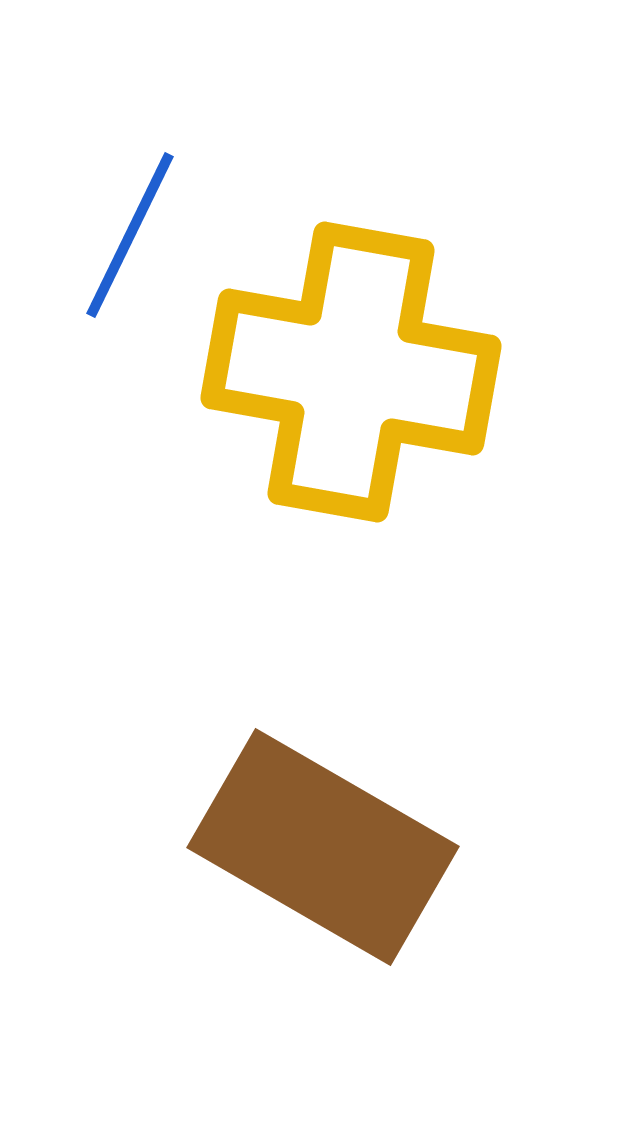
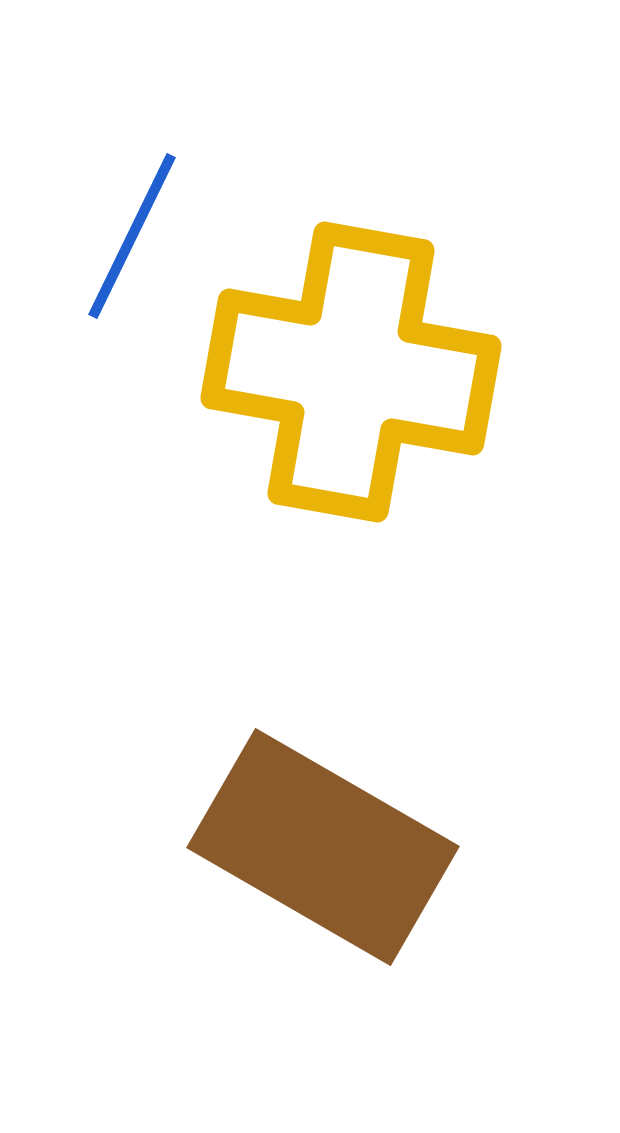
blue line: moved 2 px right, 1 px down
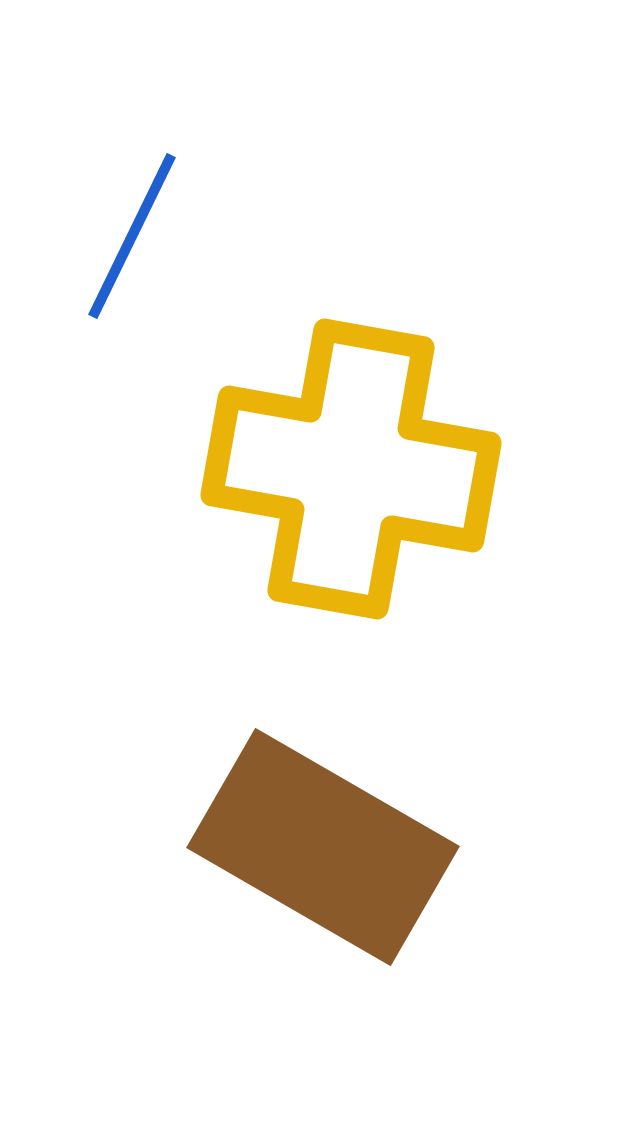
yellow cross: moved 97 px down
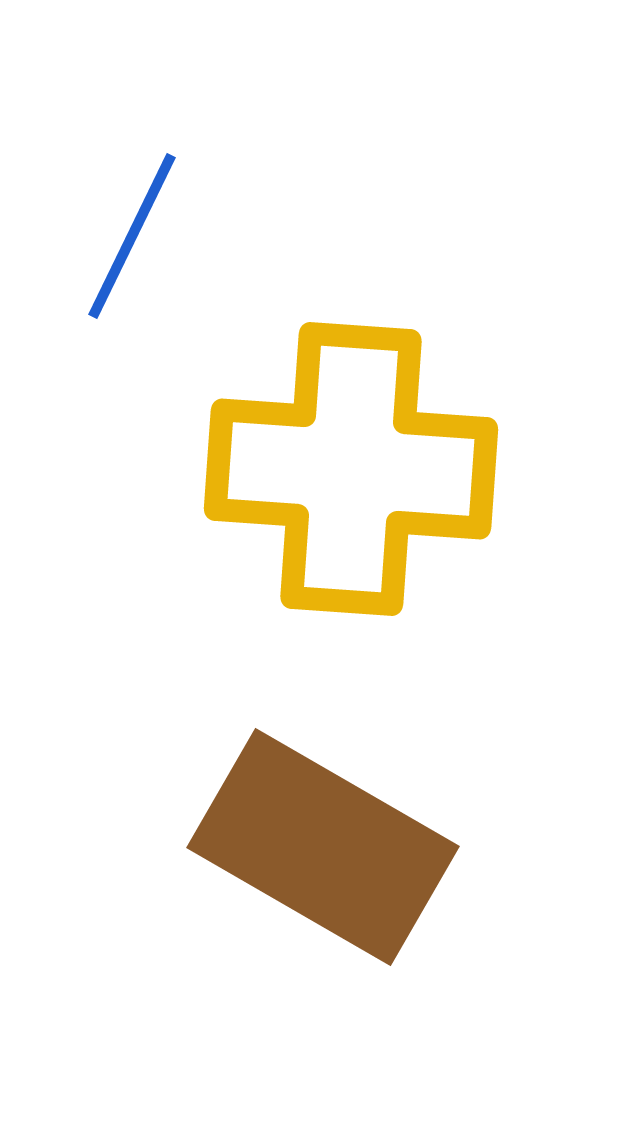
yellow cross: rotated 6 degrees counterclockwise
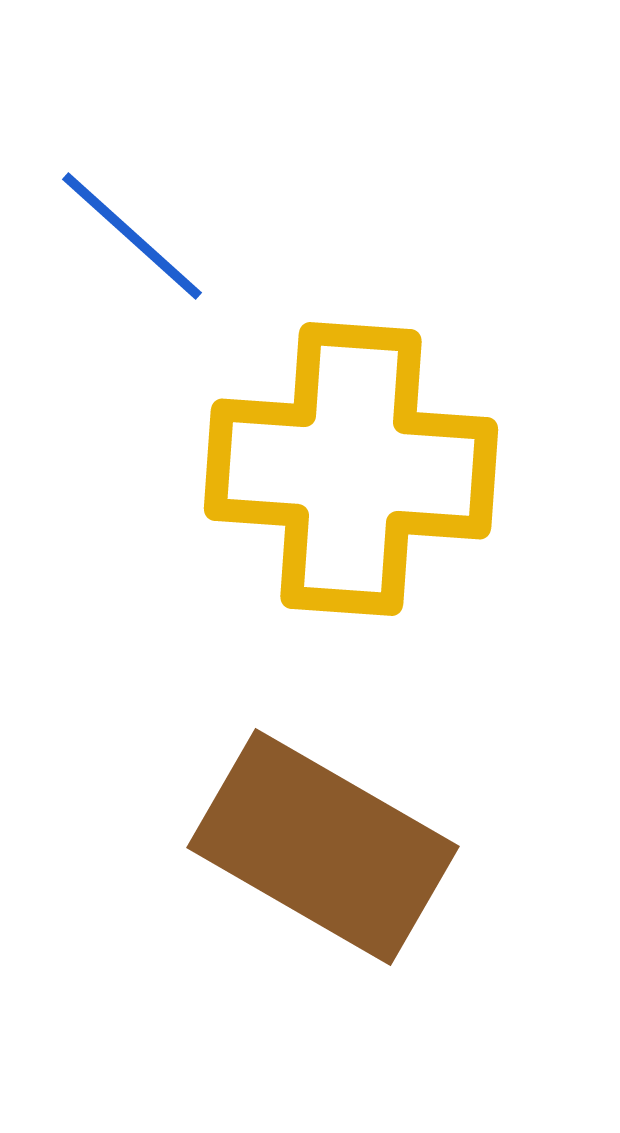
blue line: rotated 74 degrees counterclockwise
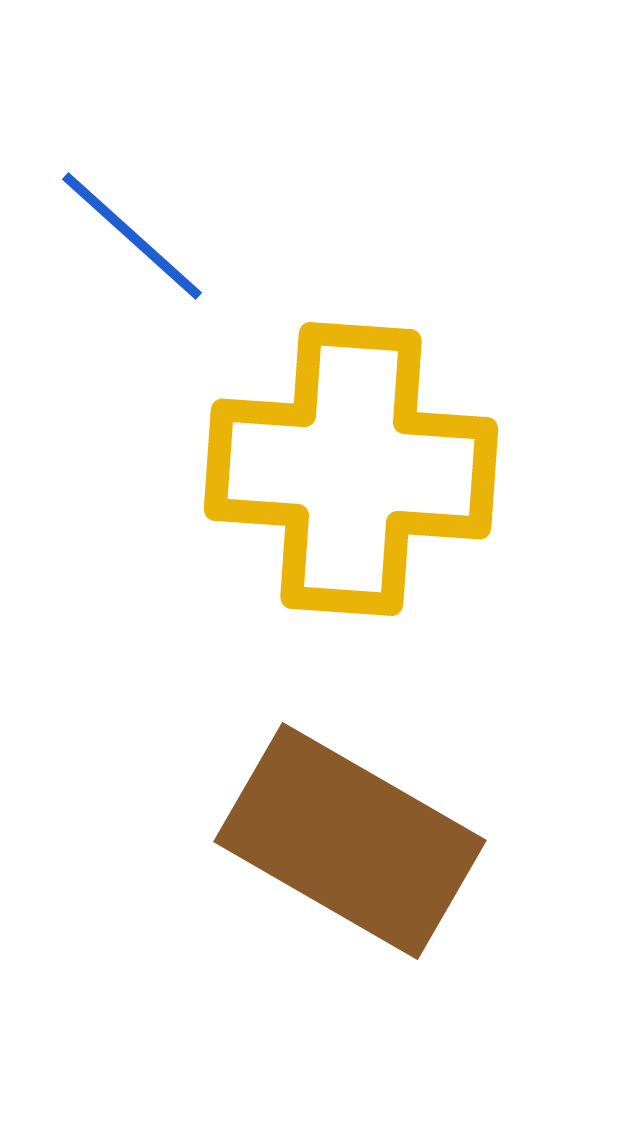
brown rectangle: moved 27 px right, 6 px up
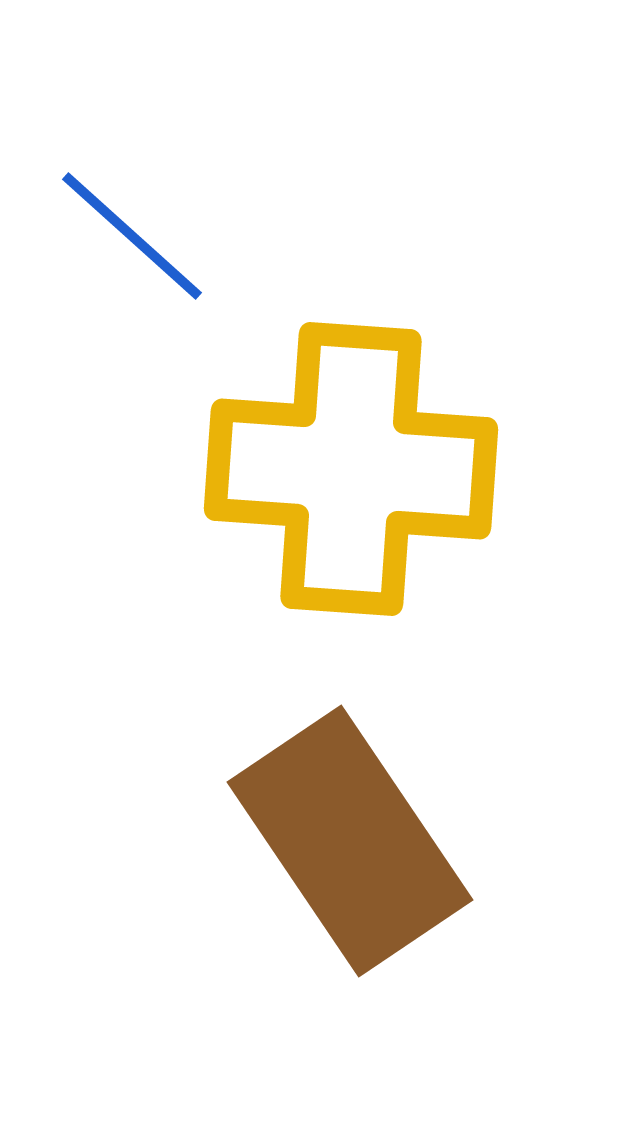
brown rectangle: rotated 26 degrees clockwise
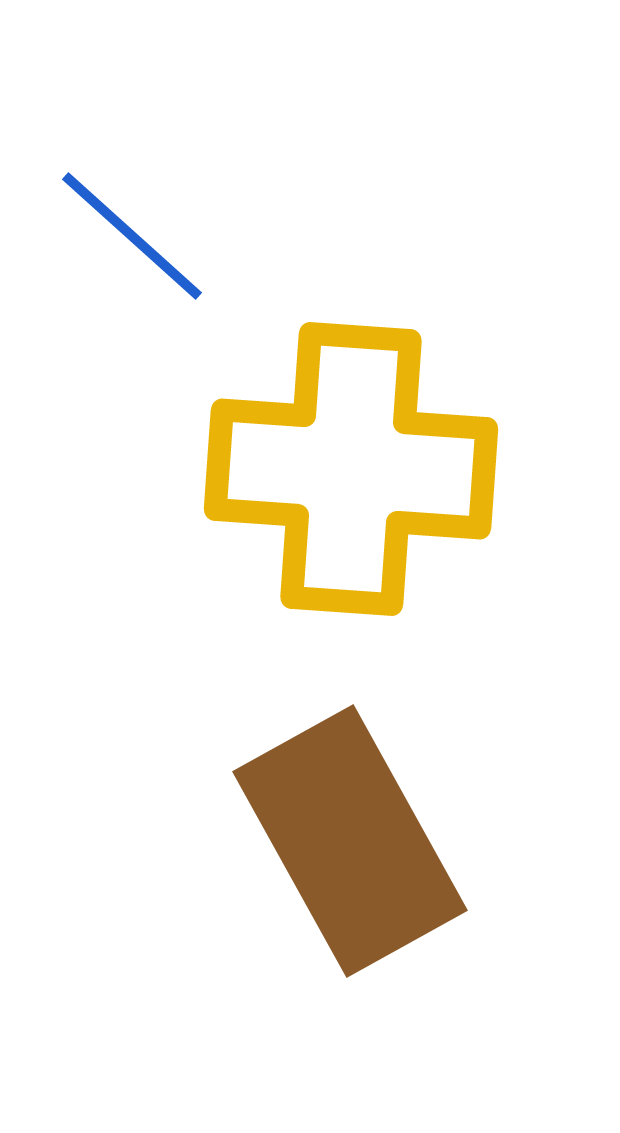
brown rectangle: rotated 5 degrees clockwise
